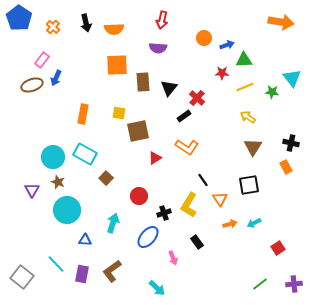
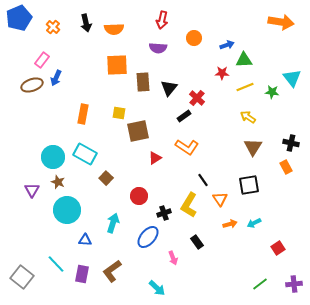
blue pentagon at (19, 18): rotated 15 degrees clockwise
orange circle at (204, 38): moved 10 px left
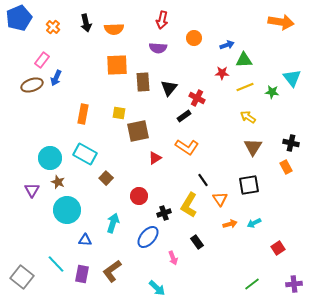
red cross at (197, 98): rotated 14 degrees counterclockwise
cyan circle at (53, 157): moved 3 px left, 1 px down
green line at (260, 284): moved 8 px left
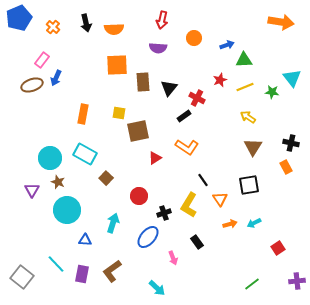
red star at (222, 73): moved 2 px left, 7 px down; rotated 24 degrees counterclockwise
purple cross at (294, 284): moved 3 px right, 3 px up
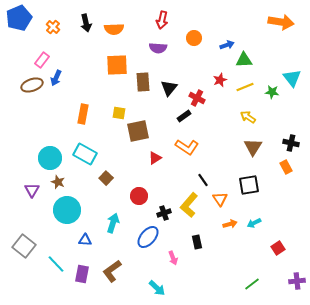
yellow L-shape at (189, 205): rotated 10 degrees clockwise
black rectangle at (197, 242): rotated 24 degrees clockwise
gray square at (22, 277): moved 2 px right, 31 px up
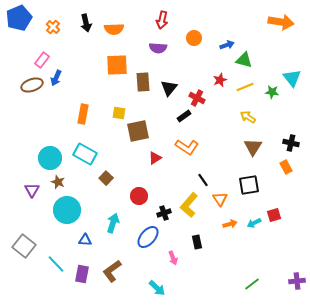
green triangle at (244, 60): rotated 18 degrees clockwise
red square at (278, 248): moved 4 px left, 33 px up; rotated 16 degrees clockwise
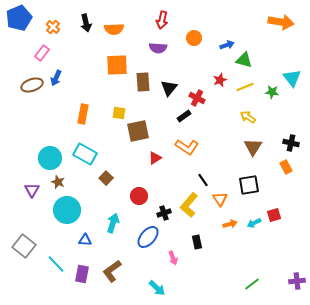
pink rectangle at (42, 60): moved 7 px up
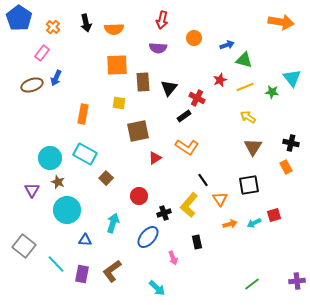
blue pentagon at (19, 18): rotated 15 degrees counterclockwise
yellow square at (119, 113): moved 10 px up
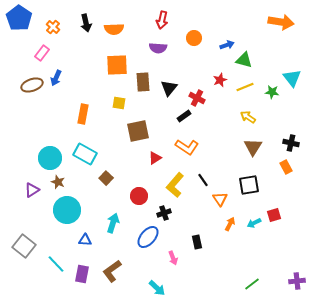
purple triangle at (32, 190): rotated 28 degrees clockwise
yellow L-shape at (189, 205): moved 14 px left, 20 px up
orange arrow at (230, 224): rotated 48 degrees counterclockwise
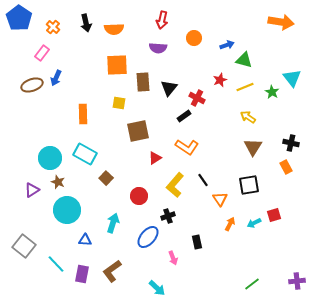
green star at (272, 92): rotated 24 degrees clockwise
orange rectangle at (83, 114): rotated 12 degrees counterclockwise
black cross at (164, 213): moved 4 px right, 3 px down
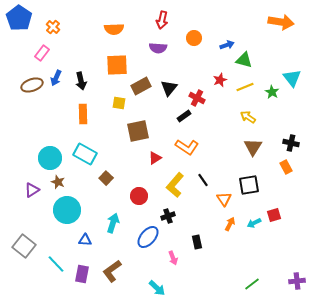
black arrow at (86, 23): moved 5 px left, 58 px down
brown rectangle at (143, 82): moved 2 px left, 4 px down; rotated 66 degrees clockwise
orange triangle at (220, 199): moved 4 px right
